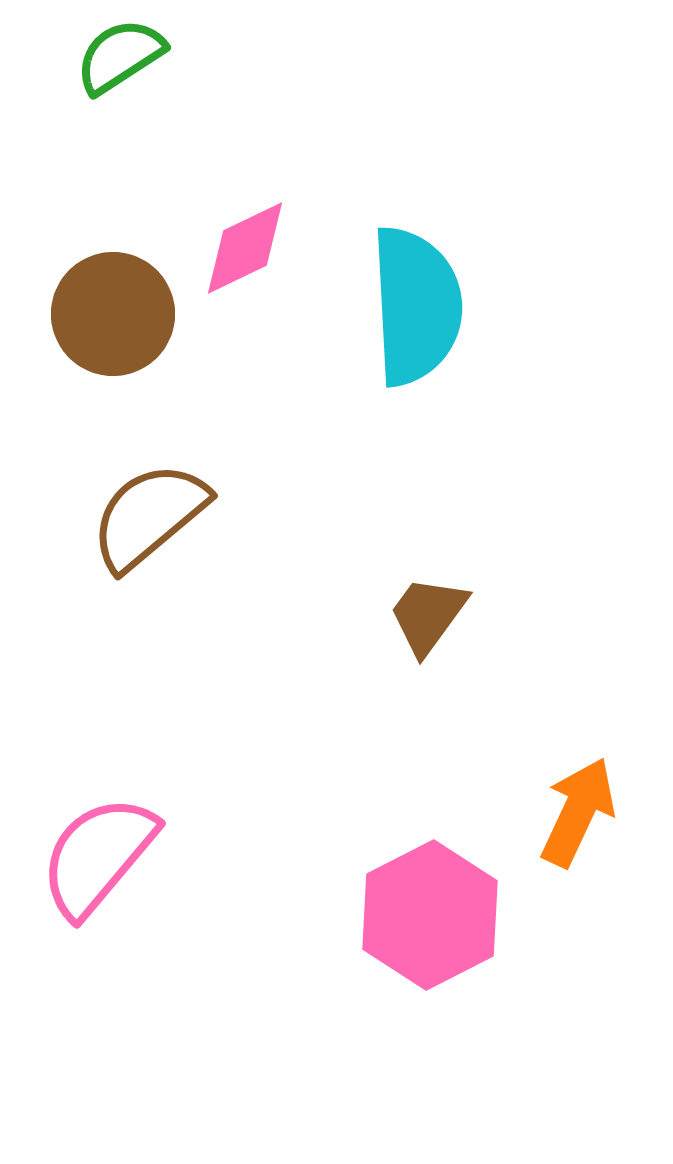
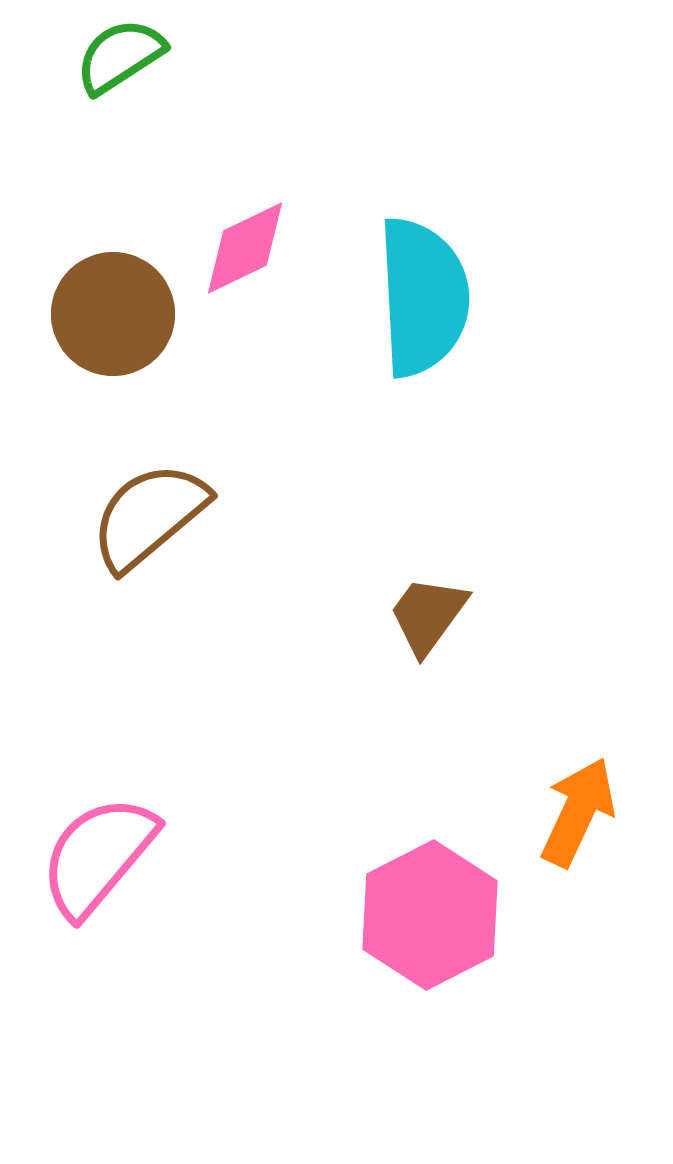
cyan semicircle: moved 7 px right, 9 px up
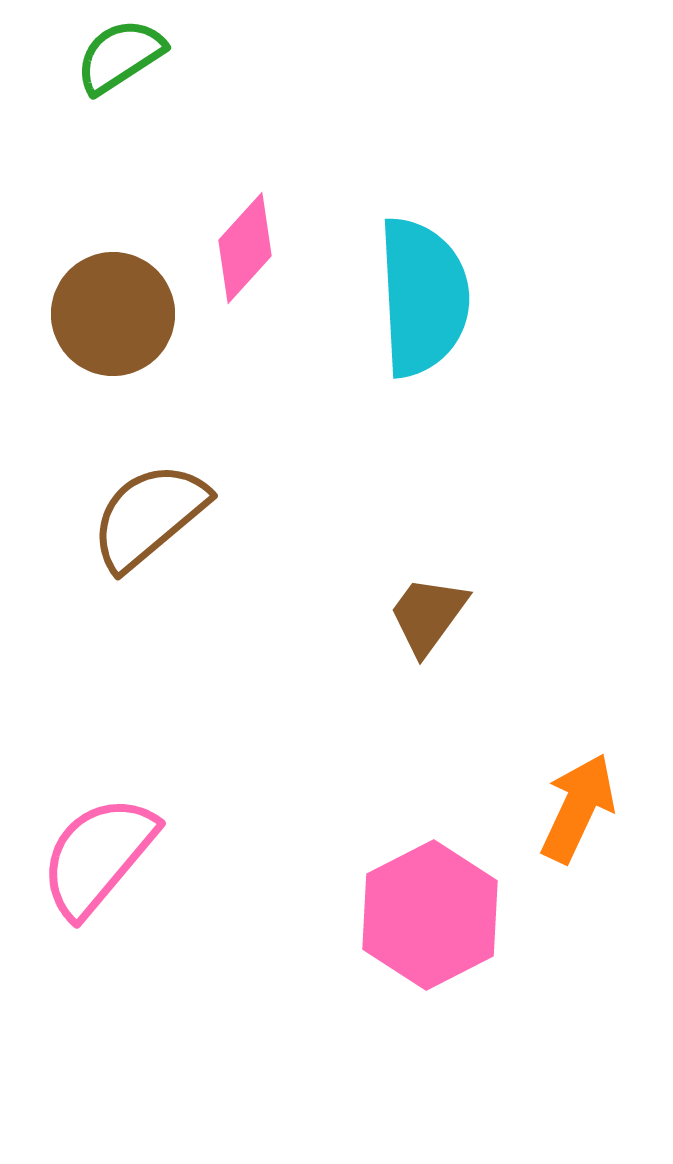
pink diamond: rotated 22 degrees counterclockwise
orange arrow: moved 4 px up
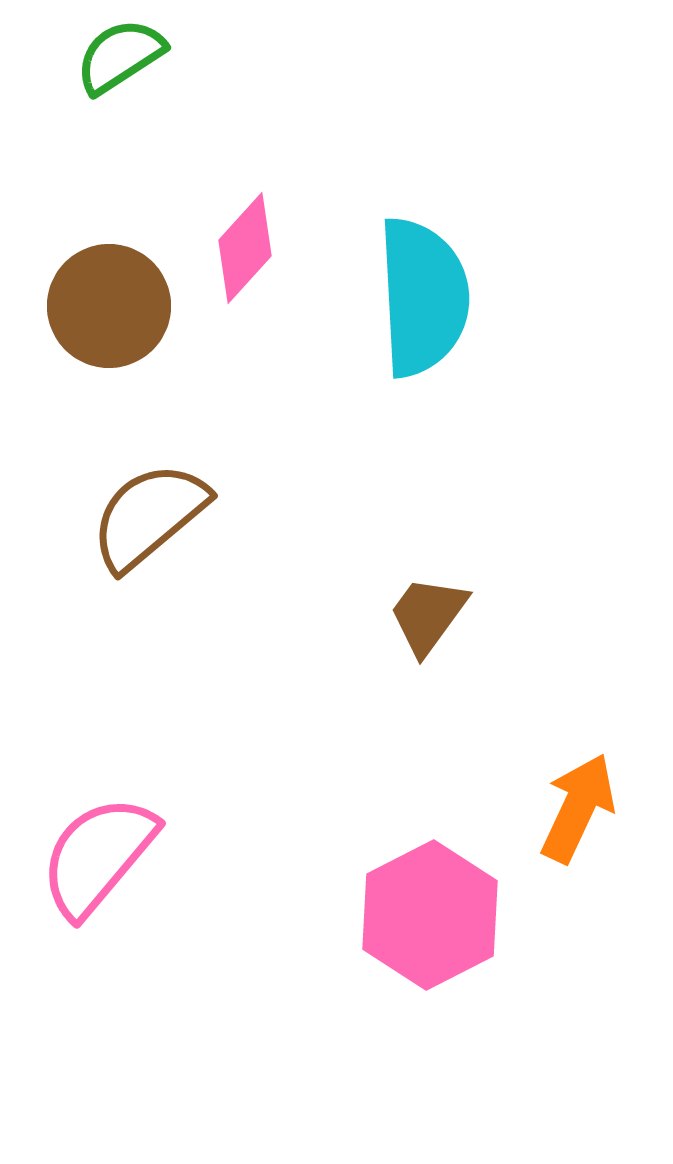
brown circle: moved 4 px left, 8 px up
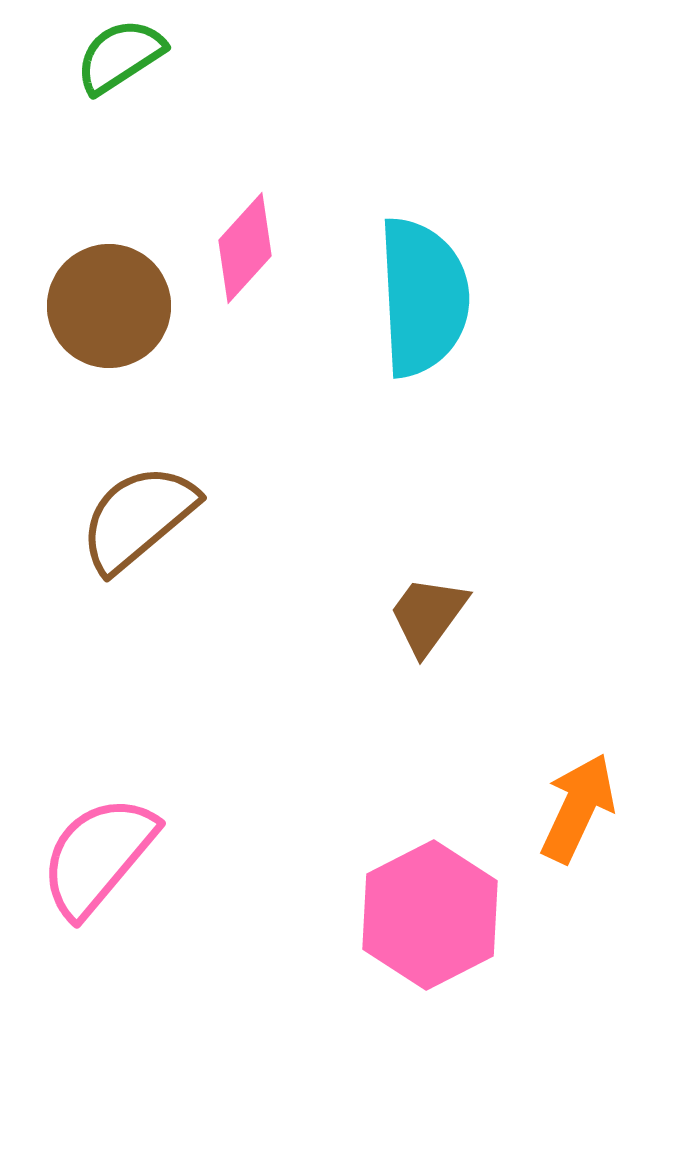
brown semicircle: moved 11 px left, 2 px down
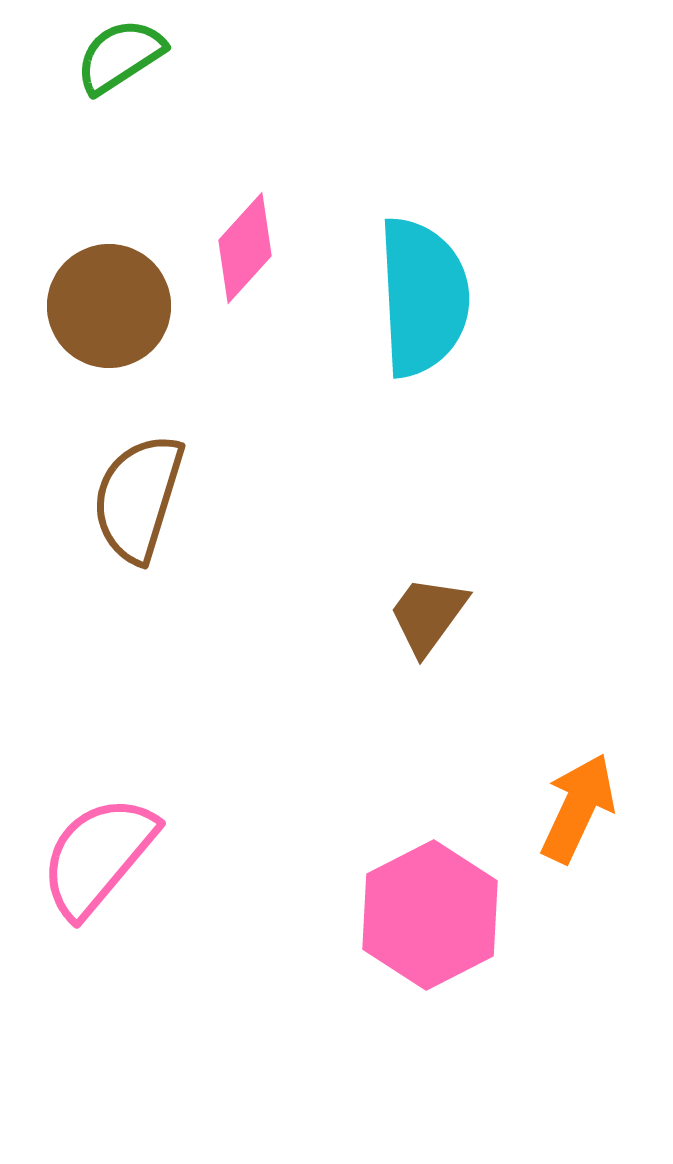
brown semicircle: moved 20 px up; rotated 33 degrees counterclockwise
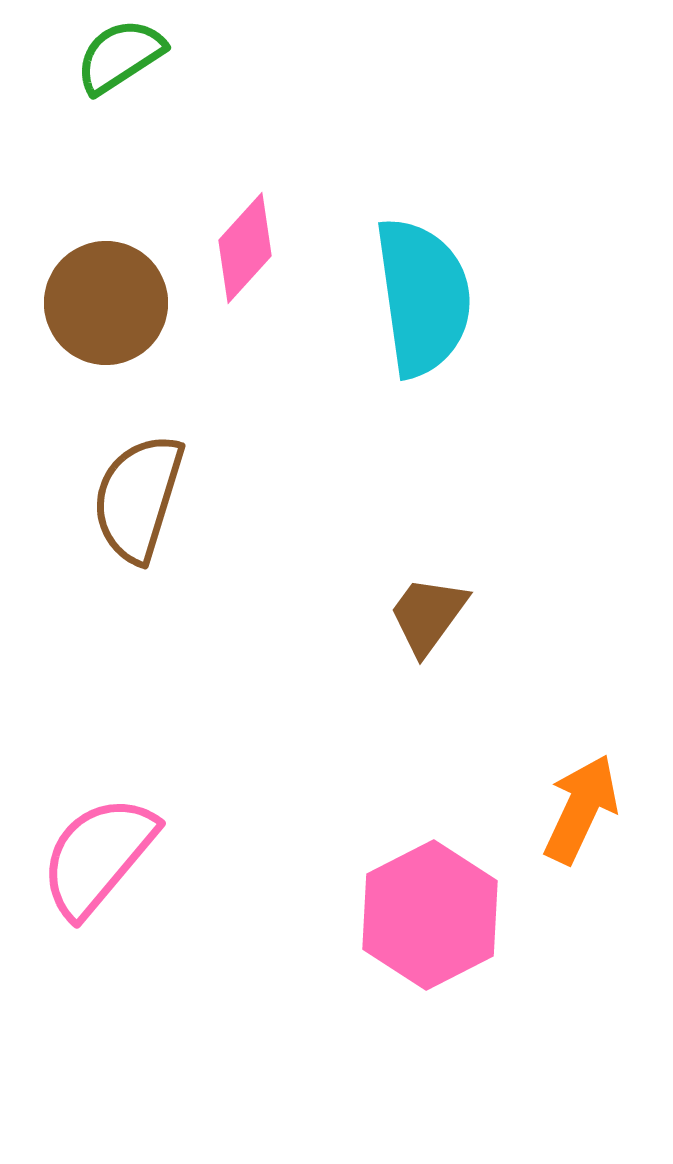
cyan semicircle: rotated 5 degrees counterclockwise
brown circle: moved 3 px left, 3 px up
orange arrow: moved 3 px right, 1 px down
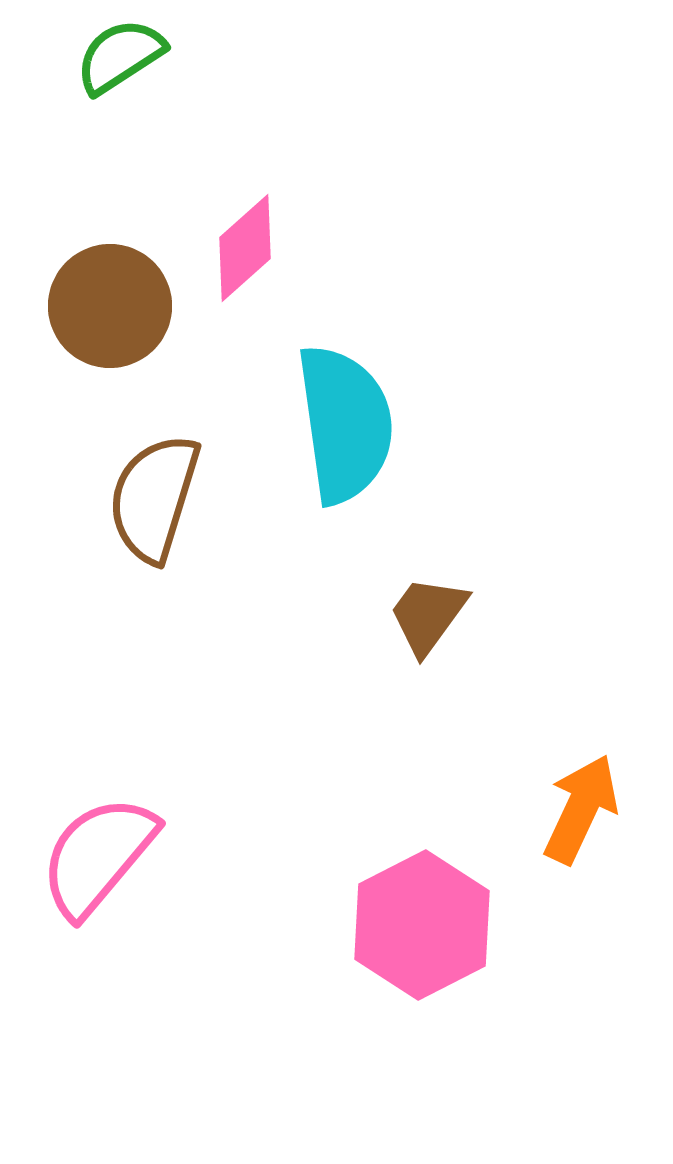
pink diamond: rotated 6 degrees clockwise
cyan semicircle: moved 78 px left, 127 px down
brown circle: moved 4 px right, 3 px down
brown semicircle: moved 16 px right
pink hexagon: moved 8 px left, 10 px down
